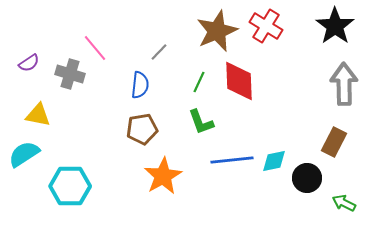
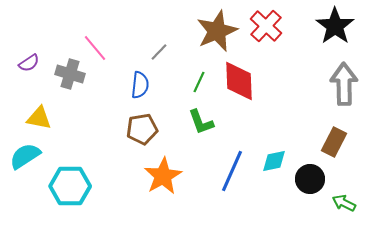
red cross: rotated 12 degrees clockwise
yellow triangle: moved 1 px right, 3 px down
cyan semicircle: moved 1 px right, 2 px down
blue line: moved 11 px down; rotated 60 degrees counterclockwise
black circle: moved 3 px right, 1 px down
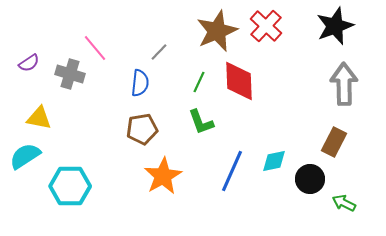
black star: rotated 15 degrees clockwise
blue semicircle: moved 2 px up
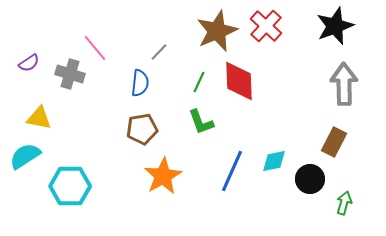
green arrow: rotated 80 degrees clockwise
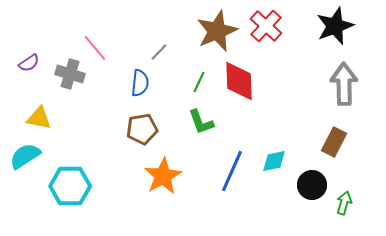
black circle: moved 2 px right, 6 px down
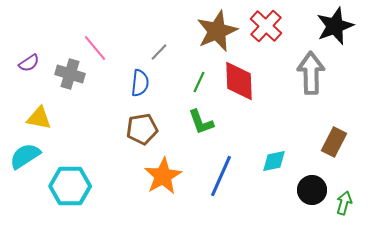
gray arrow: moved 33 px left, 11 px up
blue line: moved 11 px left, 5 px down
black circle: moved 5 px down
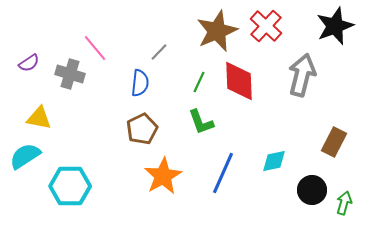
gray arrow: moved 9 px left, 2 px down; rotated 15 degrees clockwise
brown pentagon: rotated 16 degrees counterclockwise
blue line: moved 2 px right, 3 px up
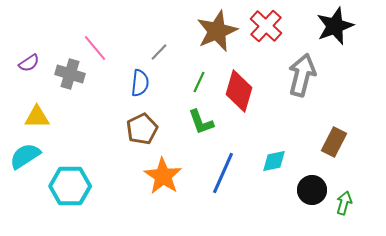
red diamond: moved 10 px down; rotated 18 degrees clockwise
yellow triangle: moved 2 px left, 1 px up; rotated 12 degrees counterclockwise
orange star: rotated 9 degrees counterclockwise
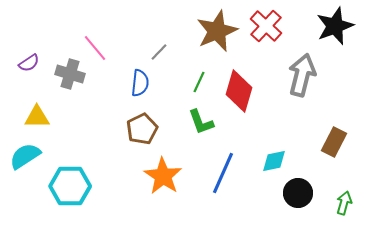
black circle: moved 14 px left, 3 px down
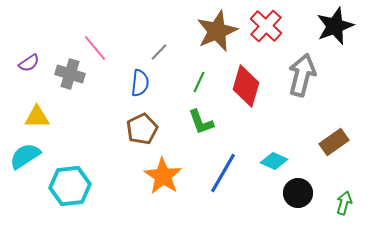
red diamond: moved 7 px right, 5 px up
brown rectangle: rotated 28 degrees clockwise
cyan diamond: rotated 36 degrees clockwise
blue line: rotated 6 degrees clockwise
cyan hexagon: rotated 6 degrees counterclockwise
